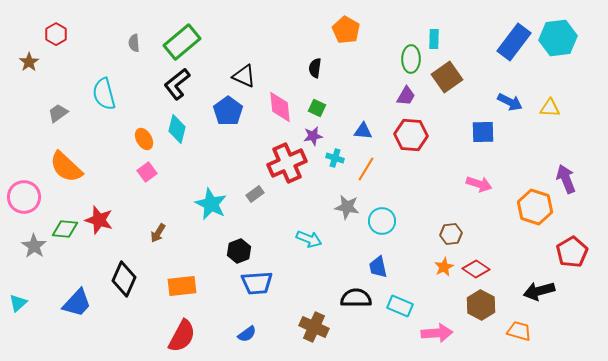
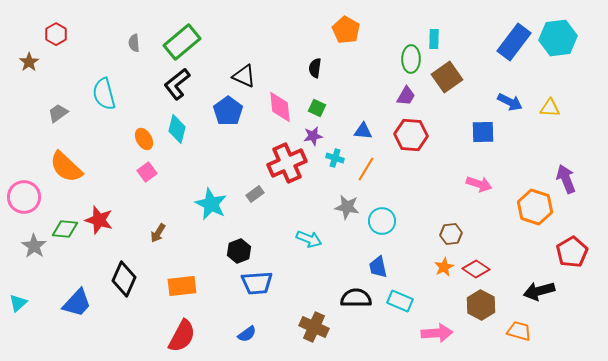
cyan rectangle at (400, 306): moved 5 px up
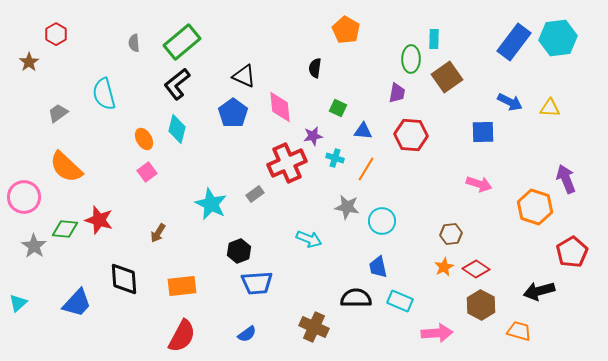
purple trapezoid at (406, 96): moved 9 px left, 3 px up; rotated 20 degrees counterclockwise
green square at (317, 108): moved 21 px right
blue pentagon at (228, 111): moved 5 px right, 2 px down
black diamond at (124, 279): rotated 28 degrees counterclockwise
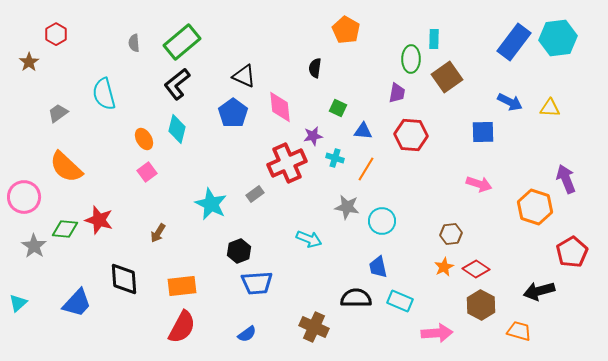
red semicircle at (182, 336): moved 9 px up
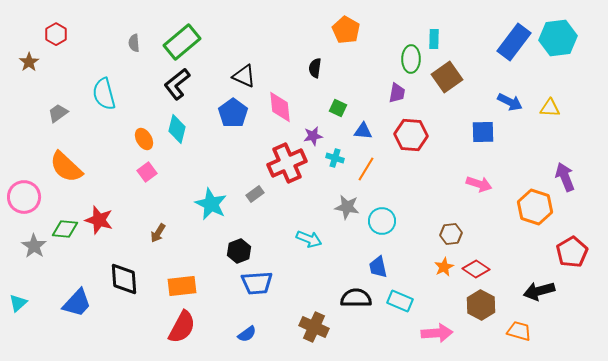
purple arrow at (566, 179): moved 1 px left, 2 px up
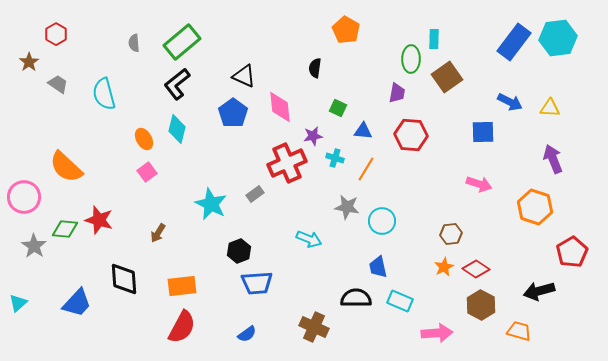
gray trapezoid at (58, 113): moved 29 px up; rotated 70 degrees clockwise
purple arrow at (565, 177): moved 12 px left, 18 px up
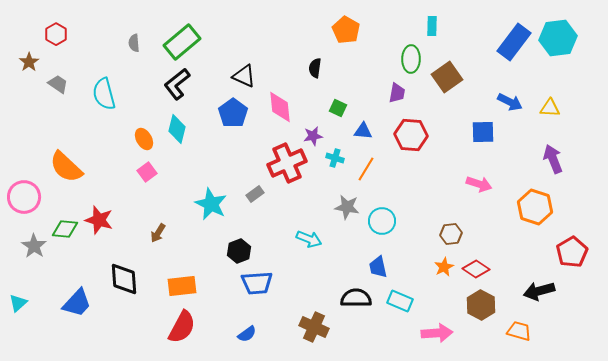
cyan rectangle at (434, 39): moved 2 px left, 13 px up
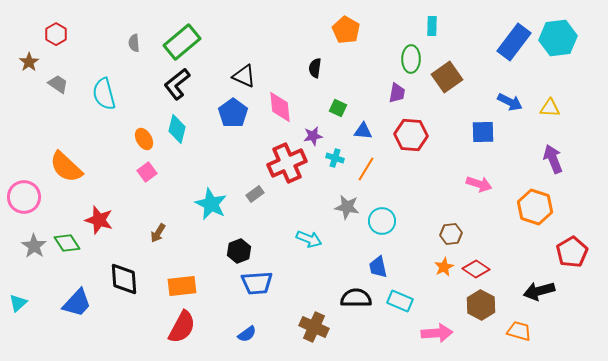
green diamond at (65, 229): moved 2 px right, 14 px down; rotated 52 degrees clockwise
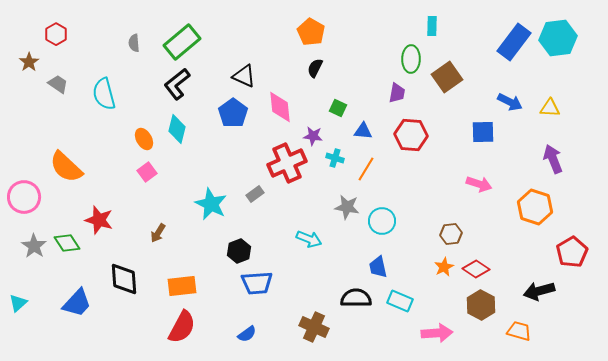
orange pentagon at (346, 30): moved 35 px left, 2 px down
black semicircle at (315, 68): rotated 18 degrees clockwise
purple star at (313, 136): rotated 18 degrees clockwise
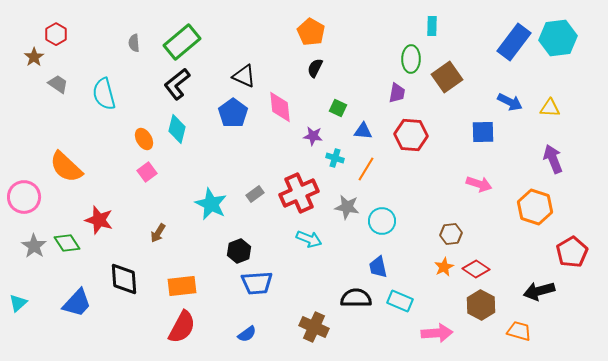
brown star at (29, 62): moved 5 px right, 5 px up
red cross at (287, 163): moved 12 px right, 30 px down
